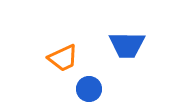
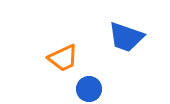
blue trapezoid: moved 1 px left, 8 px up; rotated 18 degrees clockwise
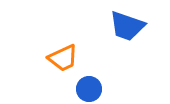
blue trapezoid: moved 1 px right, 11 px up
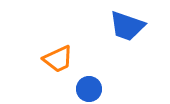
orange trapezoid: moved 5 px left, 1 px down
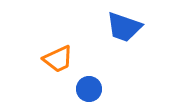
blue trapezoid: moved 3 px left, 1 px down
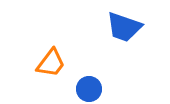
orange trapezoid: moved 7 px left, 4 px down; rotated 28 degrees counterclockwise
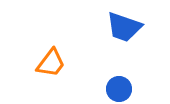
blue circle: moved 30 px right
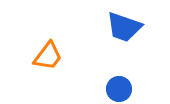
orange trapezoid: moved 3 px left, 7 px up
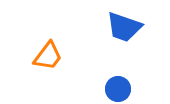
blue circle: moved 1 px left
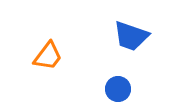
blue trapezoid: moved 7 px right, 9 px down
